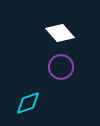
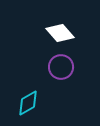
cyan diamond: rotated 12 degrees counterclockwise
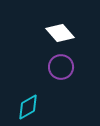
cyan diamond: moved 4 px down
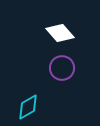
purple circle: moved 1 px right, 1 px down
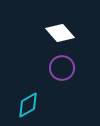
cyan diamond: moved 2 px up
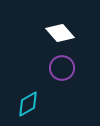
cyan diamond: moved 1 px up
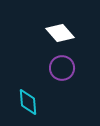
cyan diamond: moved 2 px up; rotated 64 degrees counterclockwise
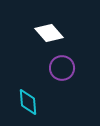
white diamond: moved 11 px left
